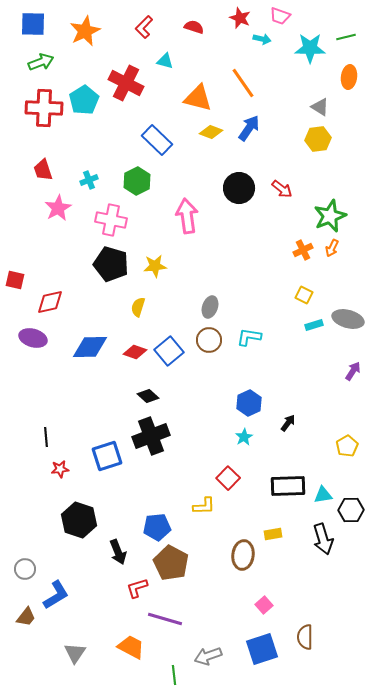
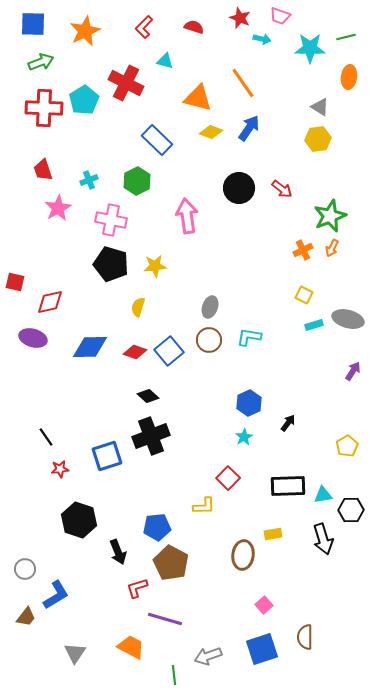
red square at (15, 280): moved 2 px down
black line at (46, 437): rotated 30 degrees counterclockwise
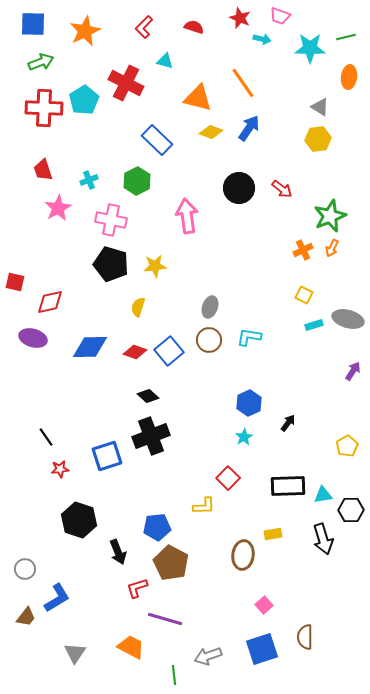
blue L-shape at (56, 595): moved 1 px right, 3 px down
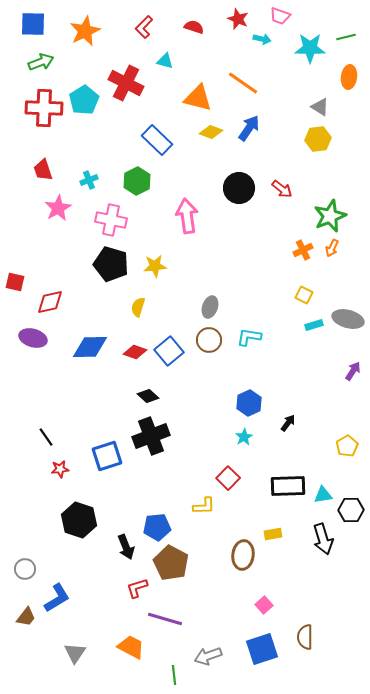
red star at (240, 18): moved 2 px left, 1 px down
orange line at (243, 83): rotated 20 degrees counterclockwise
black arrow at (118, 552): moved 8 px right, 5 px up
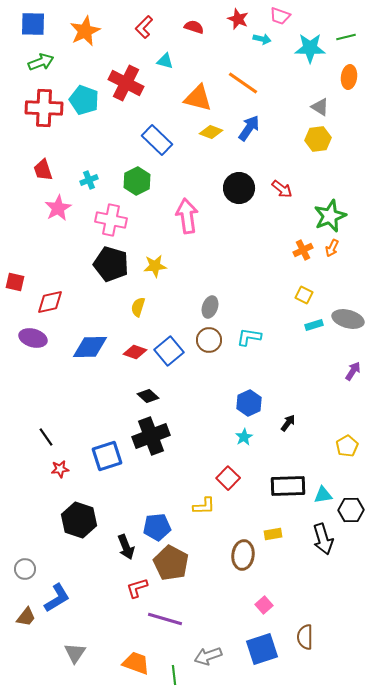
cyan pentagon at (84, 100): rotated 20 degrees counterclockwise
orange trapezoid at (131, 647): moved 5 px right, 16 px down; rotated 8 degrees counterclockwise
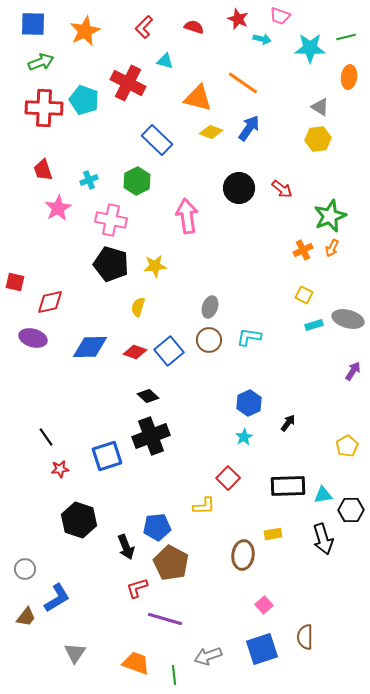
red cross at (126, 83): moved 2 px right
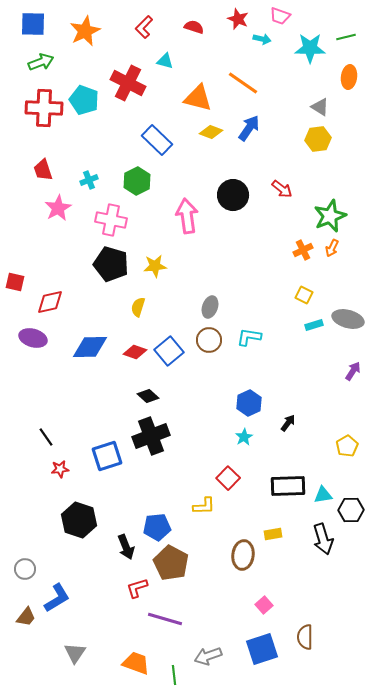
black circle at (239, 188): moved 6 px left, 7 px down
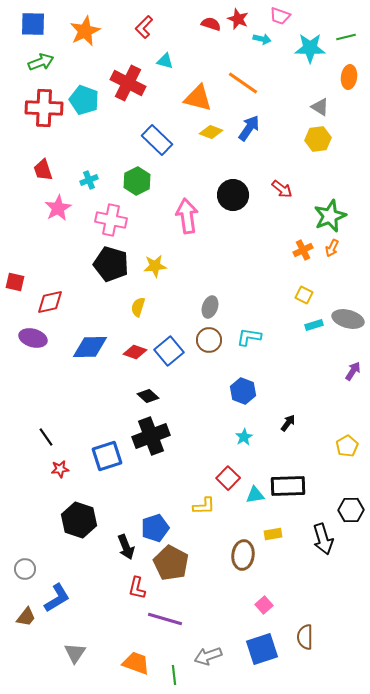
red semicircle at (194, 27): moved 17 px right, 3 px up
blue hexagon at (249, 403): moved 6 px left, 12 px up; rotated 15 degrees counterclockwise
cyan triangle at (323, 495): moved 68 px left
blue pentagon at (157, 527): moved 2 px left, 1 px down; rotated 12 degrees counterclockwise
red L-shape at (137, 588): rotated 60 degrees counterclockwise
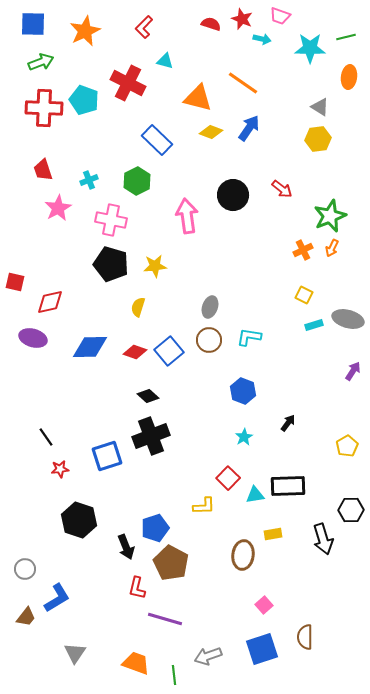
red star at (238, 19): moved 4 px right
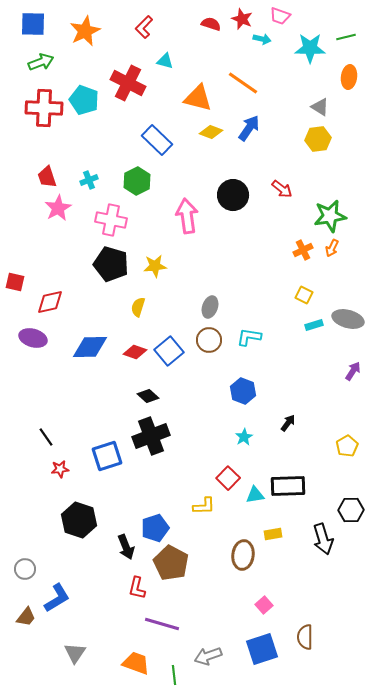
red trapezoid at (43, 170): moved 4 px right, 7 px down
green star at (330, 216): rotated 12 degrees clockwise
purple line at (165, 619): moved 3 px left, 5 px down
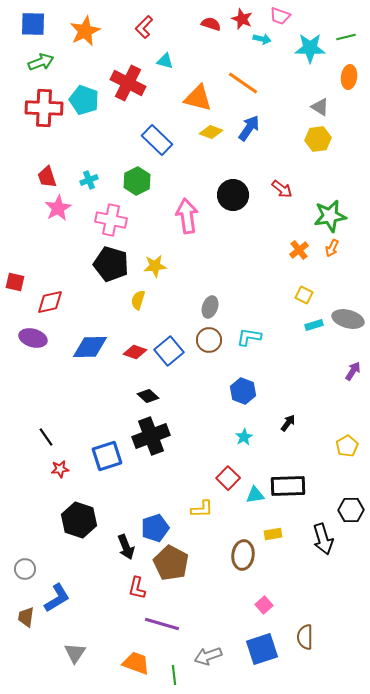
orange cross at (303, 250): moved 4 px left; rotated 12 degrees counterclockwise
yellow semicircle at (138, 307): moved 7 px up
yellow L-shape at (204, 506): moved 2 px left, 3 px down
brown trapezoid at (26, 617): rotated 150 degrees clockwise
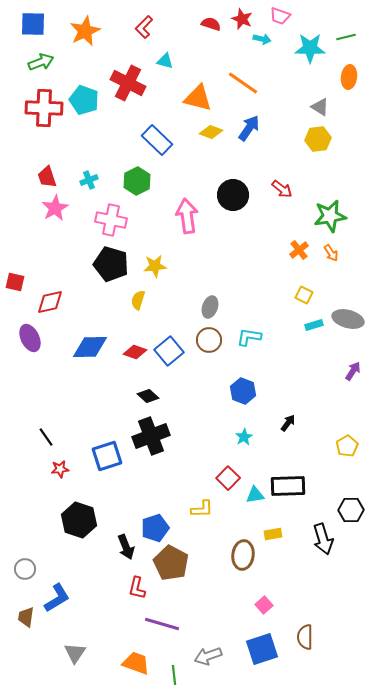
pink star at (58, 208): moved 3 px left
orange arrow at (332, 248): moved 1 px left, 5 px down; rotated 60 degrees counterclockwise
purple ellipse at (33, 338): moved 3 px left; rotated 48 degrees clockwise
